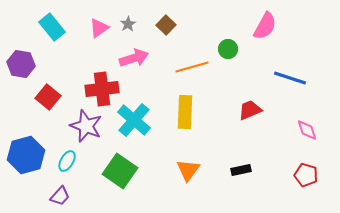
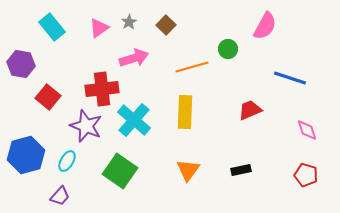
gray star: moved 1 px right, 2 px up
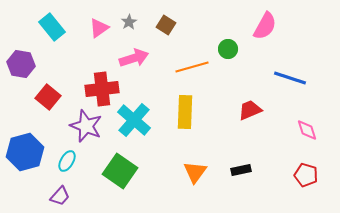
brown square: rotated 12 degrees counterclockwise
blue hexagon: moved 1 px left, 3 px up
orange triangle: moved 7 px right, 2 px down
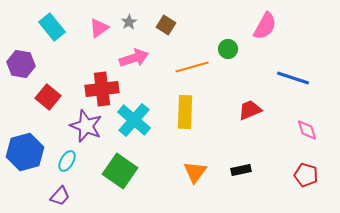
blue line: moved 3 px right
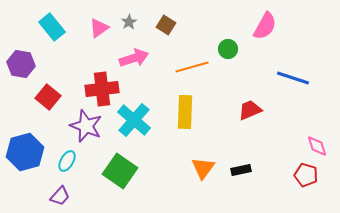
pink diamond: moved 10 px right, 16 px down
orange triangle: moved 8 px right, 4 px up
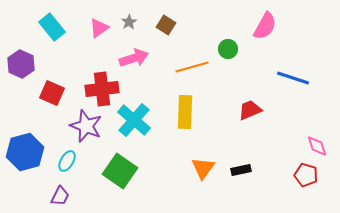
purple hexagon: rotated 16 degrees clockwise
red square: moved 4 px right, 4 px up; rotated 15 degrees counterclockwise
purple trapezoid: rotated 15 degrees counterclockwise
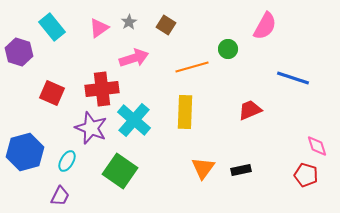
purple hexagon: moved 2 px left, 12 px up; rotated 8 degrees counterclockwise
purple star: moved 5 px right, 2 px down
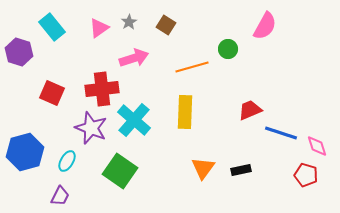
blue line: moved 12 px left, 55 px down
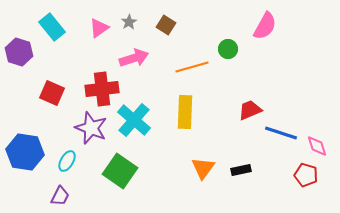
blue hexagon: rotated 24 degrees clockwise
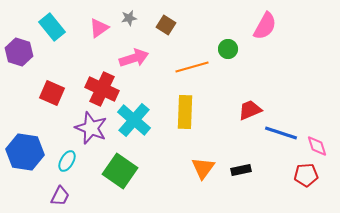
gray star: moved 4 px up; rotated 21 degrees clockwise
red cross: rotated 32 degrees clockwise
red pentagon: rotated 20 degrees counterclockwise
